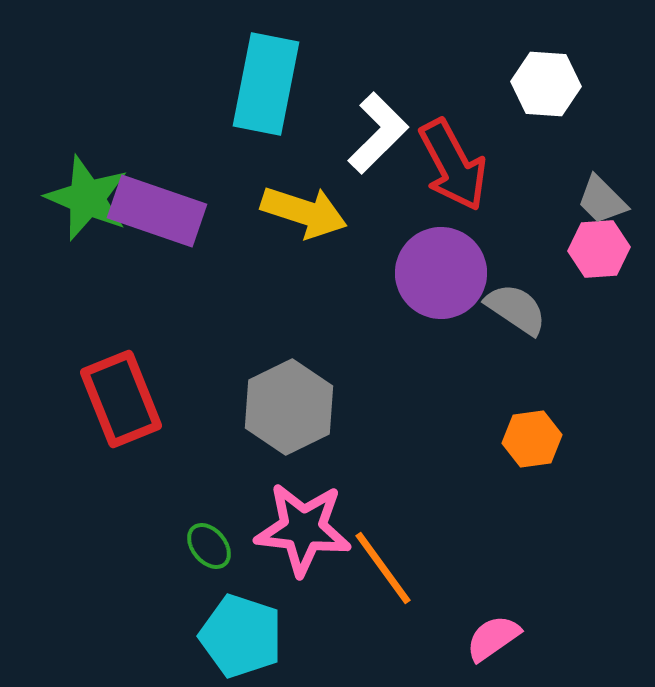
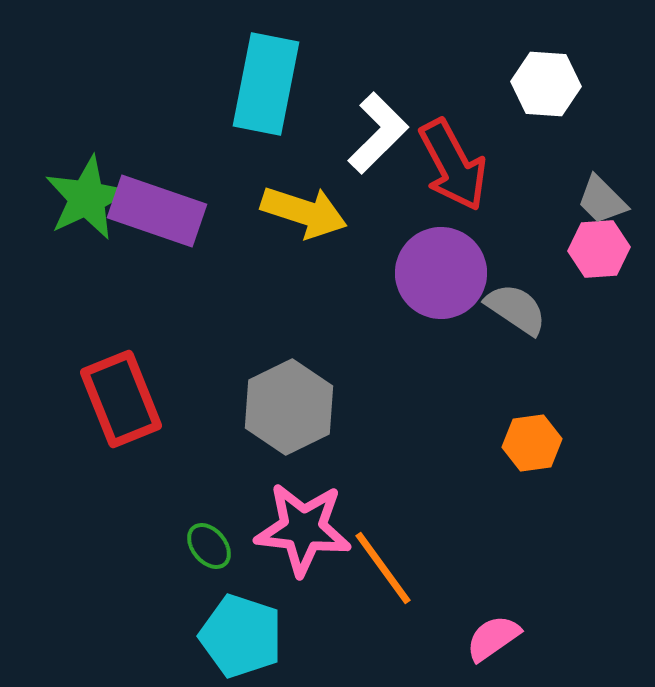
green star: rotated 24 degrees clockwise
orange hexagon: moved 4 px down
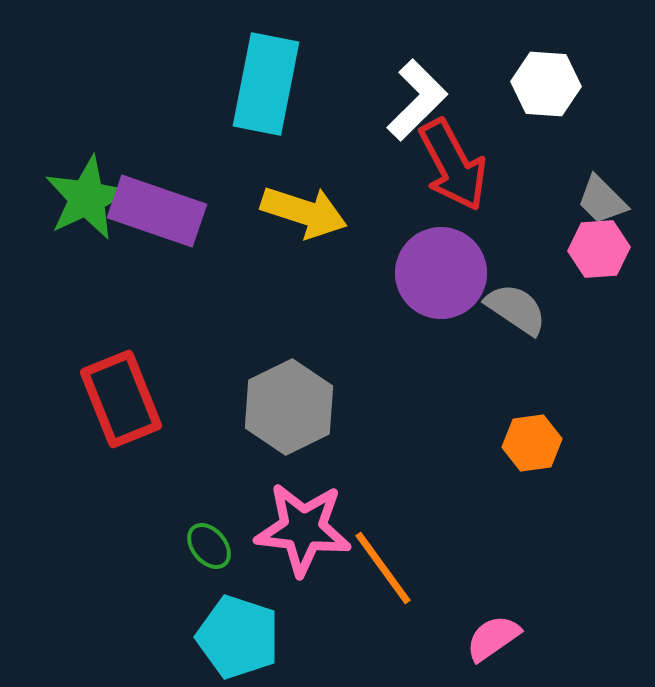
white L-shape: moved 39 px right, 33 px up
cyan pentagon: moved 3 px left, 1 px down
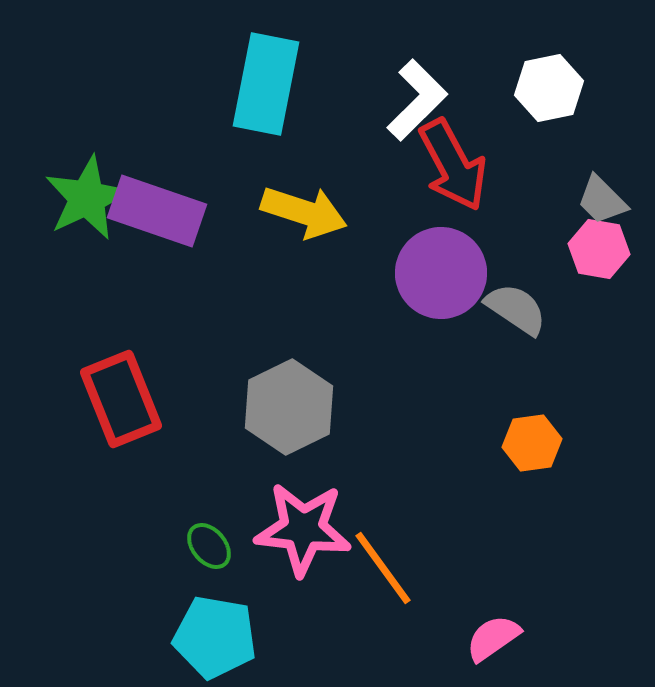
white hexagon: moved 3 px right, 4 px down; rotated 16 degrees counterclockwise
pink hexagon: rotated 14 degrees clockwise
cyan pentagon: moved 23 px left; rotated 8 degrees counterclockwise
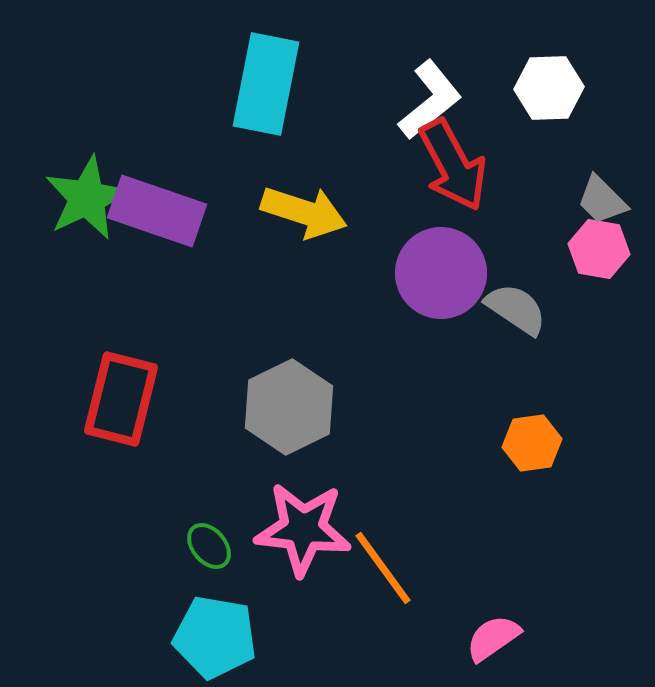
white hexagon: rotated 10 degrees clockwise
white L-shape: moved 13 px right; rotated 6 degrees clockwise
red rectangle: rotated 36 degrees clockwise
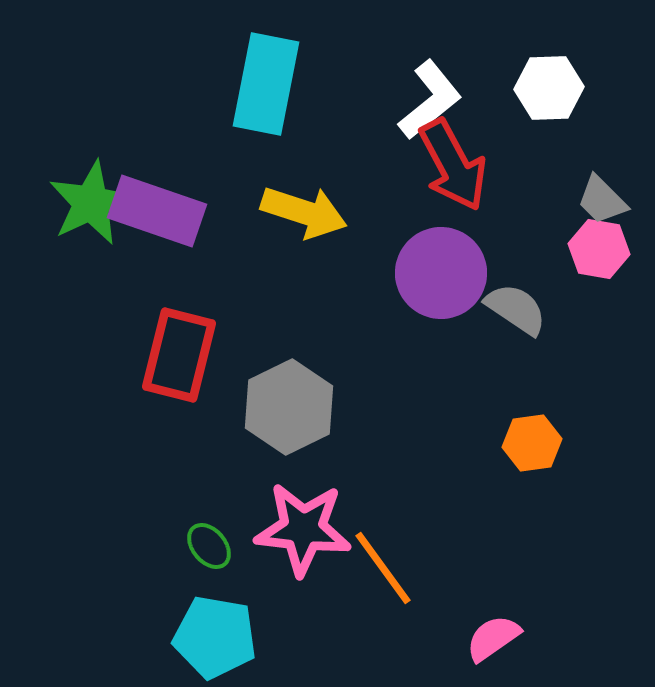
green star: moved 4 px right, 5 px down
red rectangle: moved 58 px right, 44 px up
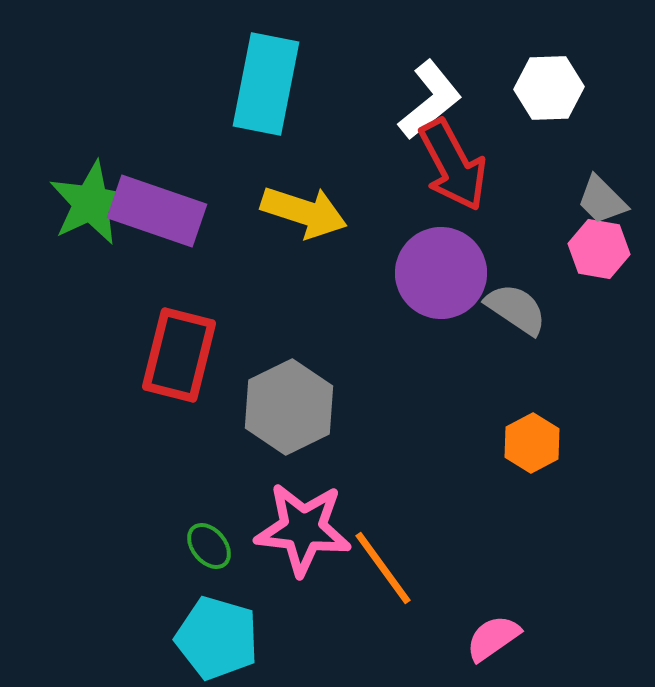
orange hexagon: rotated 20 degrees counterclockwise
cyan pentagon: moved 2 px right, 1 px down; rotated 6 degrees clockwise
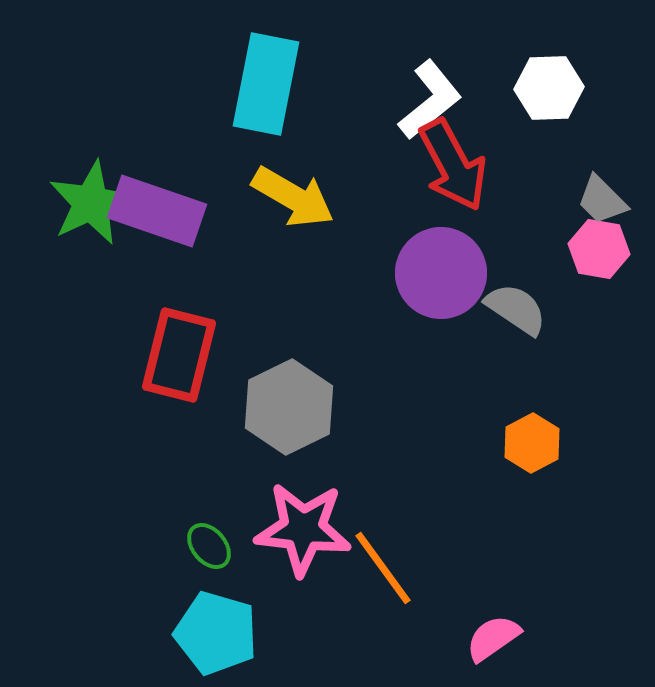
yellow arrow: moved 11 px left, 15 px up; rotated 12 degrees clockwise
cyan pentagon: moved 1 px left, 5 px up
